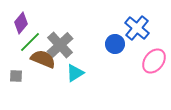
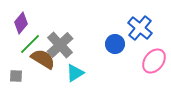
blue cross: moved 3 px right
green line: moved 2 px down
brown semicircle: rotated 10 degrees clockwise
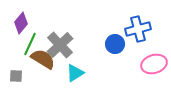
blue cross: moved 2 px left, 1 px down; rotated 35 degrees clockwise
green line: rotated 20 degrees counterclockwise
pink ellipse: moved 3 px down; rotated 35 degrees clockwise
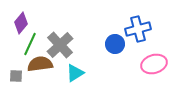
brown semicircle: moved 3 px left, 5 px down; rotated 40 degrees counterclockwise
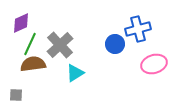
purple diamond: rotated 25 degrees clockwise
brown semicircle: moved 7 px left
gray square: moved 19 px down
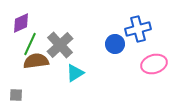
brown semicircle: moved 3 px right, 3 px up
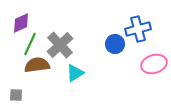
brown semicircle: moved 1 px right, 4 px down
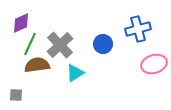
blue circle: moved 12 px left
